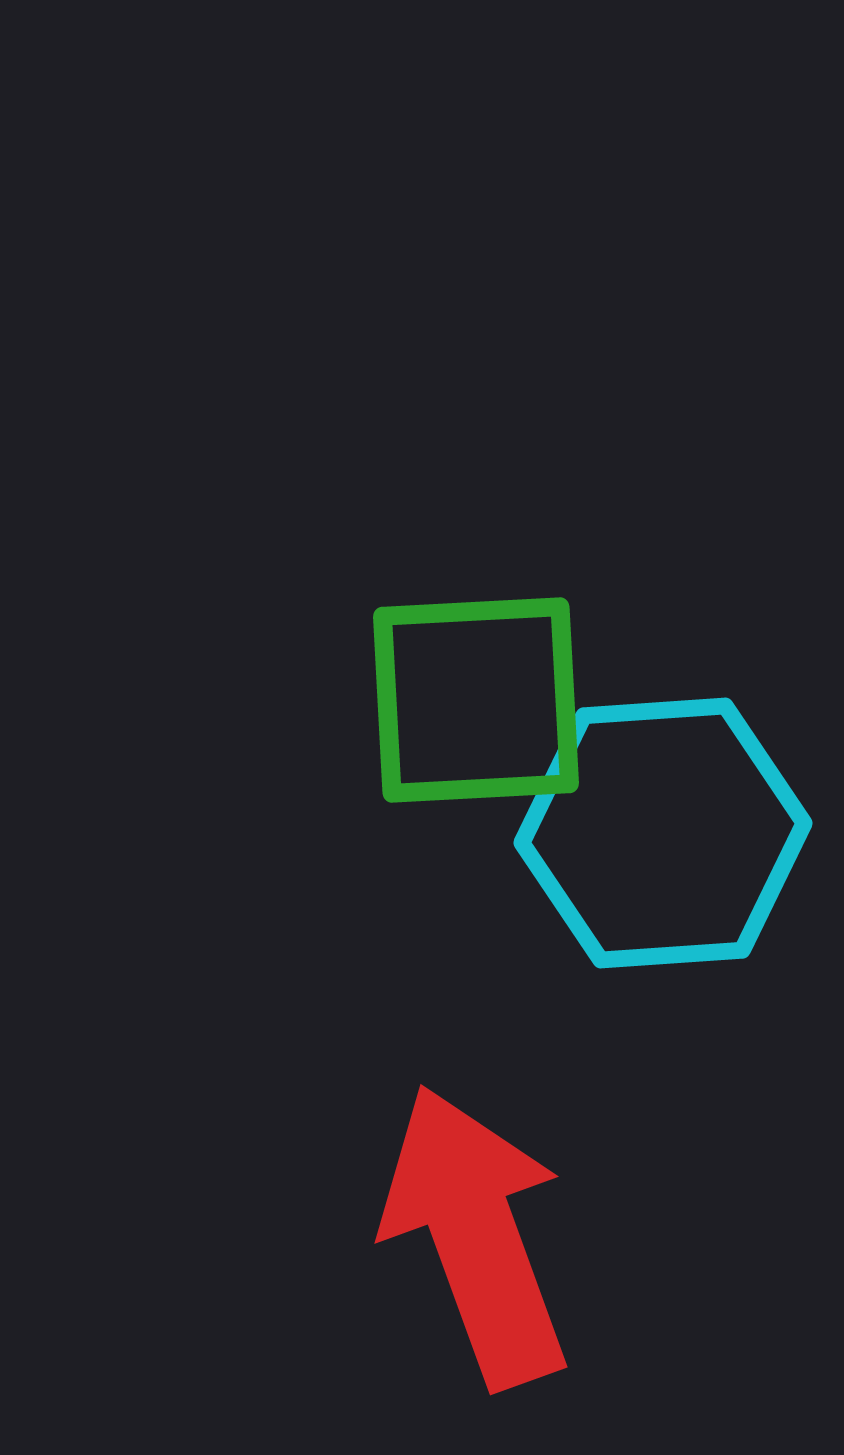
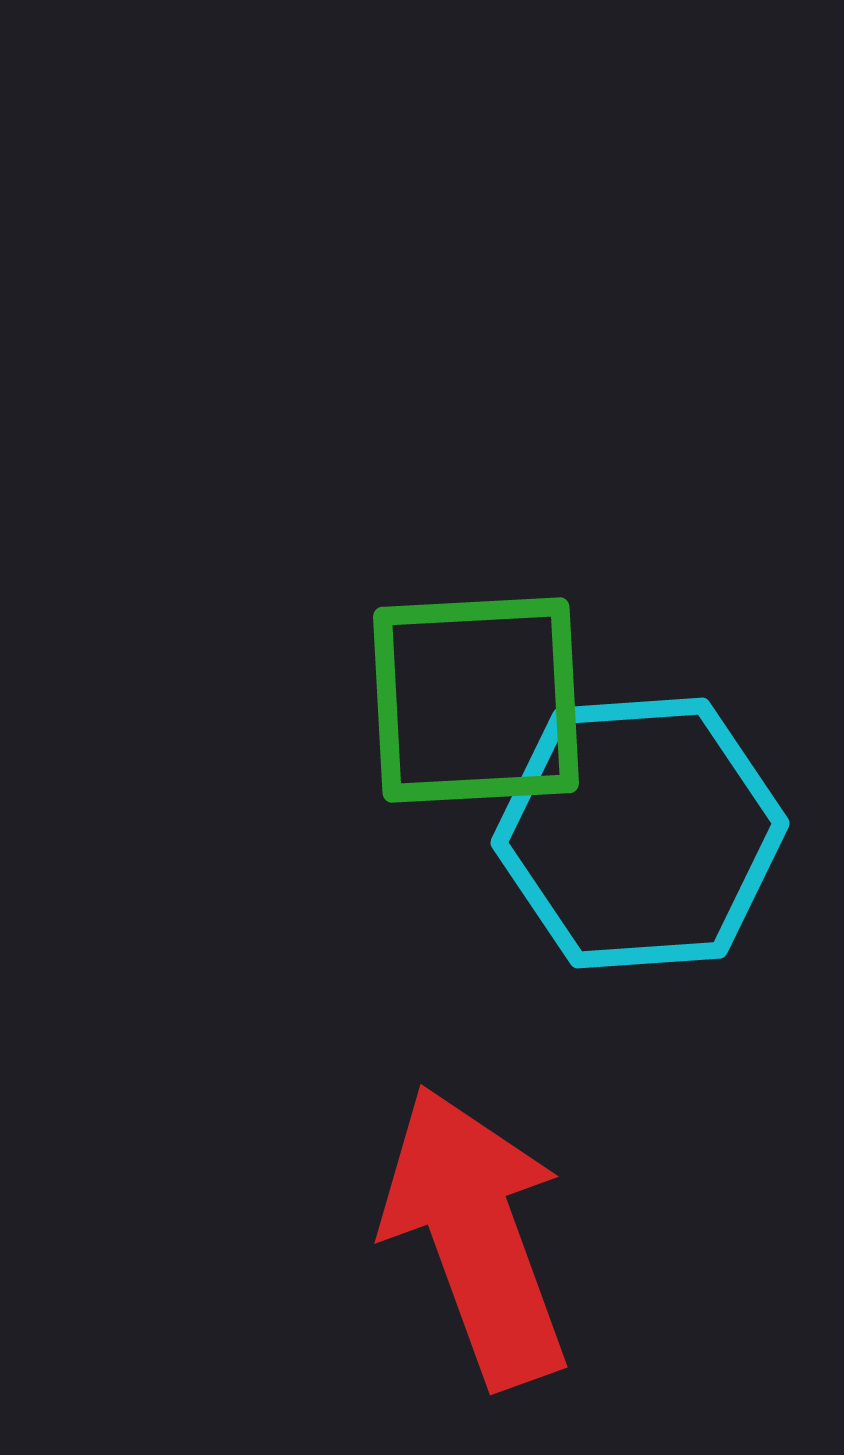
cyan hexagon: moved 23 px left
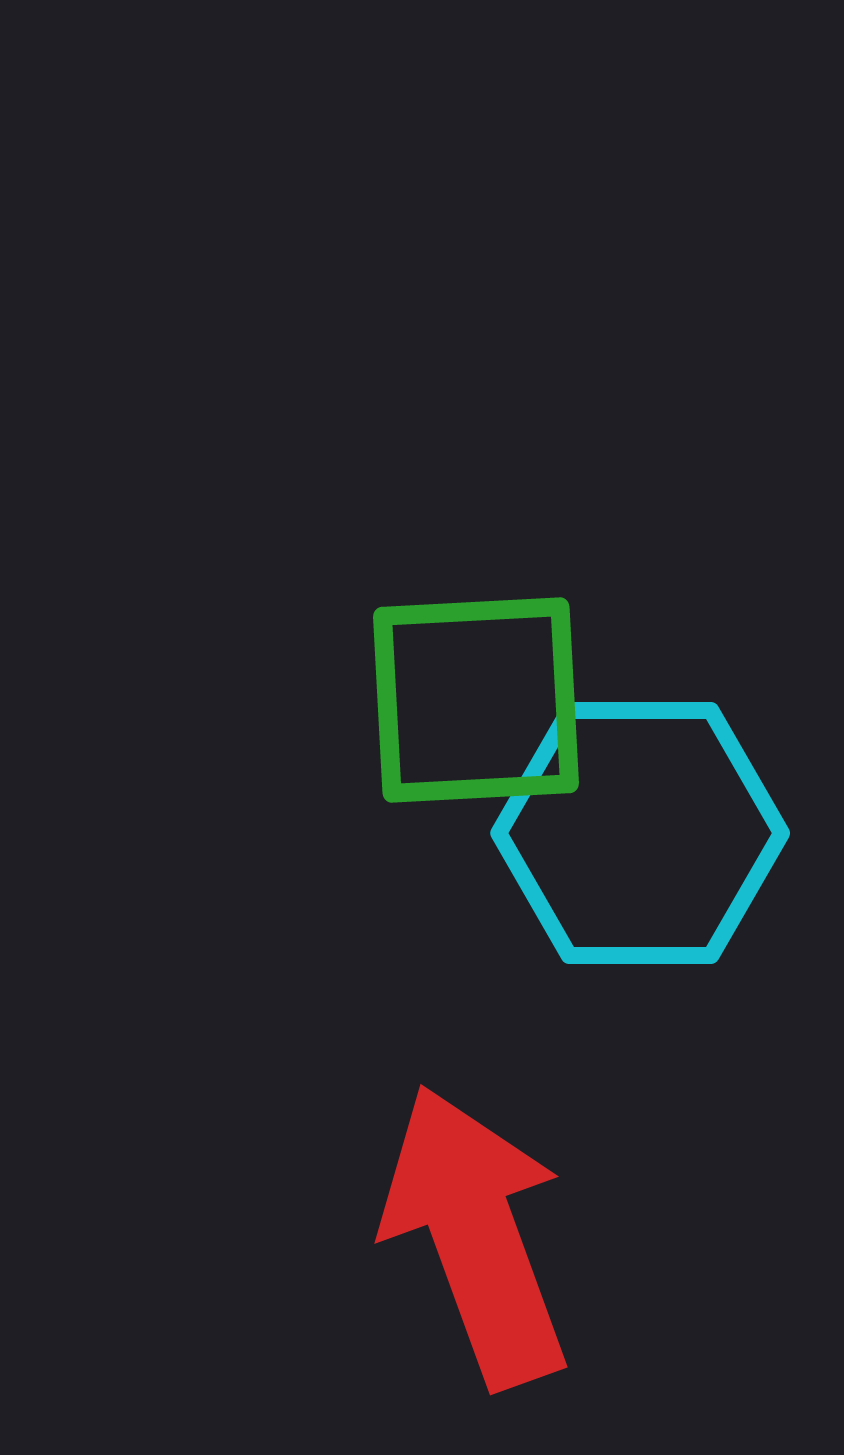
cyan hexagon: rotated 4 degrees clockwise
